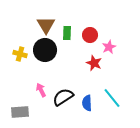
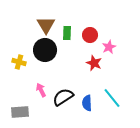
yellow cross: moved 1 px left, 8 px down
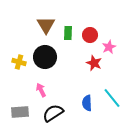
green rectangle: moved 1 px right
black circle: moved 7 px down
black semicircle: moved 10 px left, 16 px down
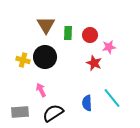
pink star: rotated 16 degrees clockwise
yellow cross: moved 4 px right, 2 px up
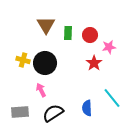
black circle: moved 6 px down
red star: rotated 14 degrees clockwise
blue semicircle: moved 5 px down
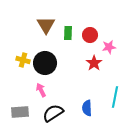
cyan line: moved 3 px right, 1 px up; rotated 50 degrees clockwise
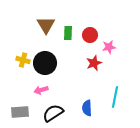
red star: rotated 14 degrees clockwise
pink arrow: rotated 80 degrees counterclockwise
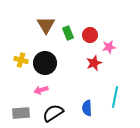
green rectangle: rotated 24 degrees counterclockwise
yellow cross: moved 2 px left
gray rectangle: moved 1 px right, 1 px down
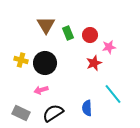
cyan line: moved 2 px left, 3 px up; rotated 50 degrees counterclockwise
gray rectangle: rotated 30 degrees clockwise
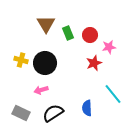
brown triangle: moved 1 px up
